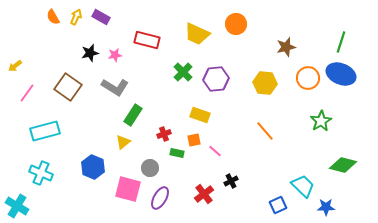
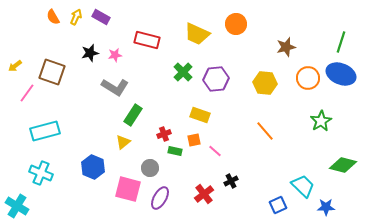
brown square at (68, 87): moved 16 px left, 15 px up; rotated 16 degrees counterclockwise
green rectangle at (177, 153): moved 2 px left, 2 px up
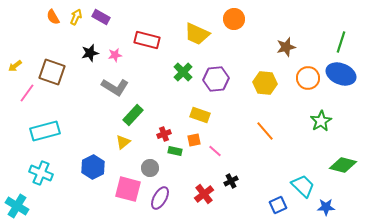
orange circle at (236, 24): moved 2 px left, 5 px up
green rectangle at (133, 115): rotated 10 degrees clockwise
blue hexagon at (93, 167): rotated 10 degrees clockwise
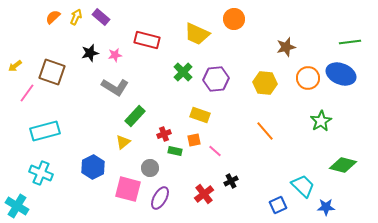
orange semicircle at (53, 17): rotated 77 degrees clockwise
purple rectangle at (101, 17): rotated 12 degrees clockwise
green line at (341, 42): moved 9 px right; rotated 65 degrees clockwise
green rectangle at (133, 115): moved 2 px right, 1 px down
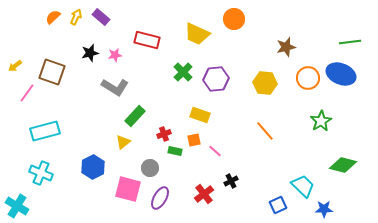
blue star at (326, 207): moved 2 px left, 2 px down
